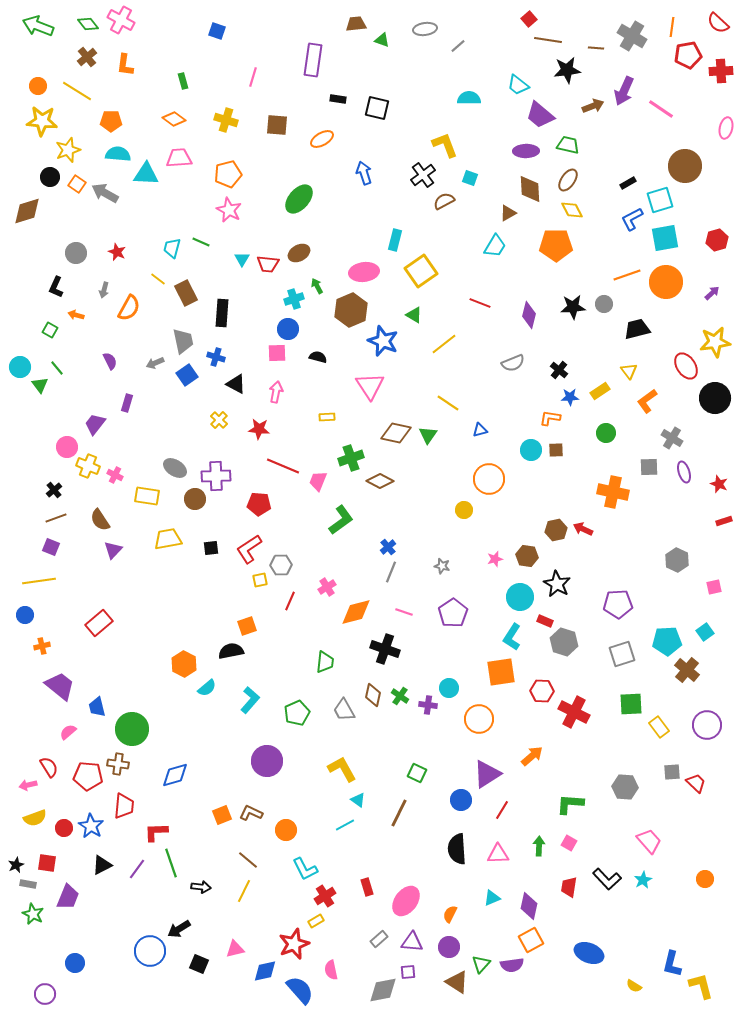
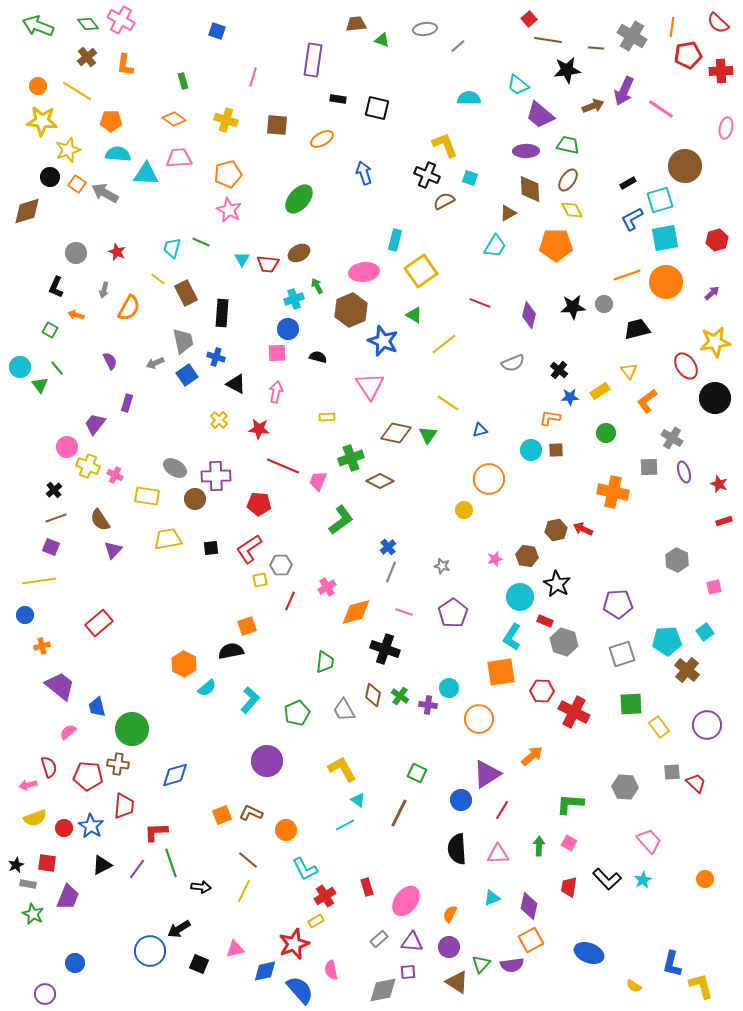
black cross at (423, 175): moved 4 px right; rotated 30 degrees counterclockwise
red semicircle at (49, 767): rotated 15 degrees clockwise
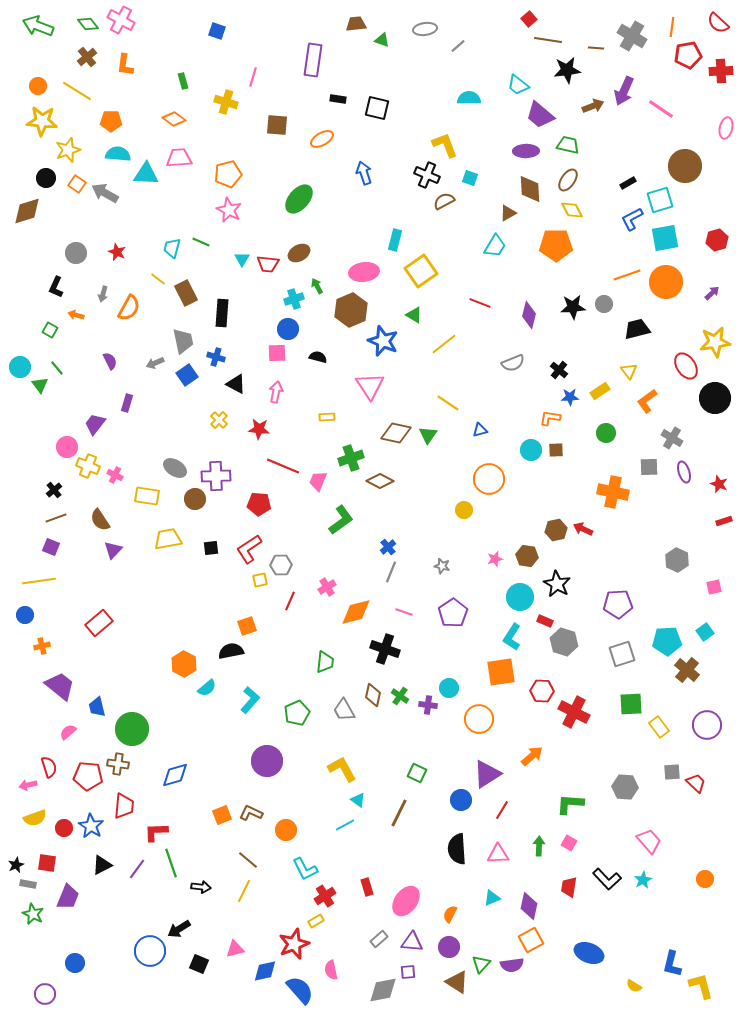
yellow cross at (226, 120): moved 18 px up
black circle at (50, 177): moved 4 px left, 1 px down
gray arrow at (104, 290): moved 1 px left, 4 px down
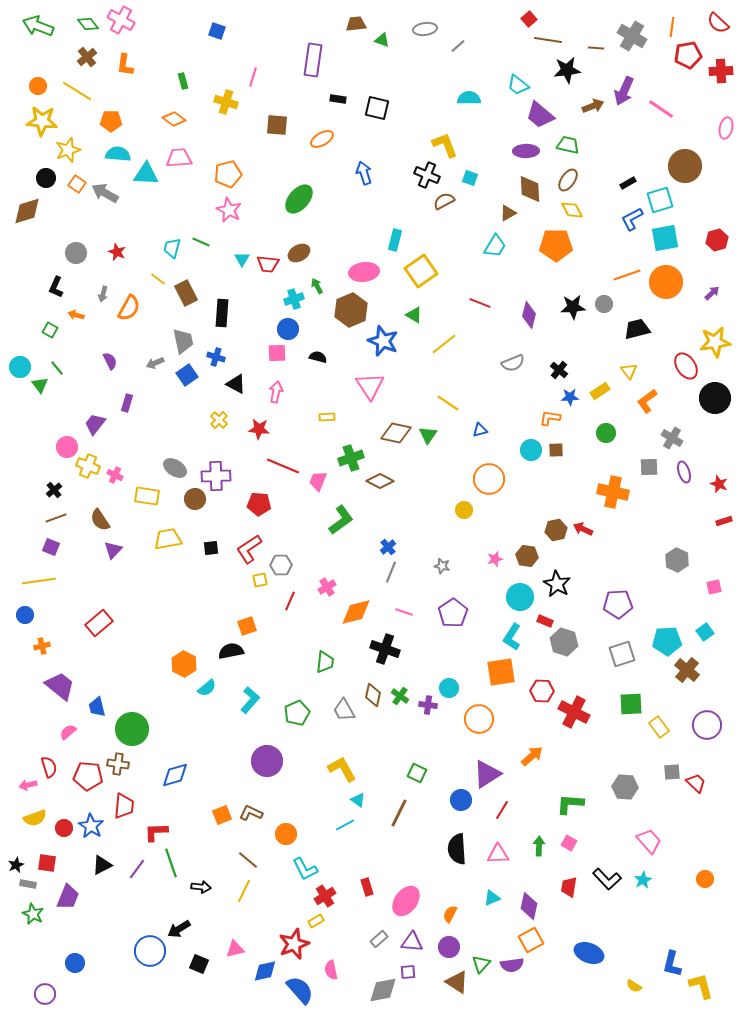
orange circle at (286, 830): moved 4 px down
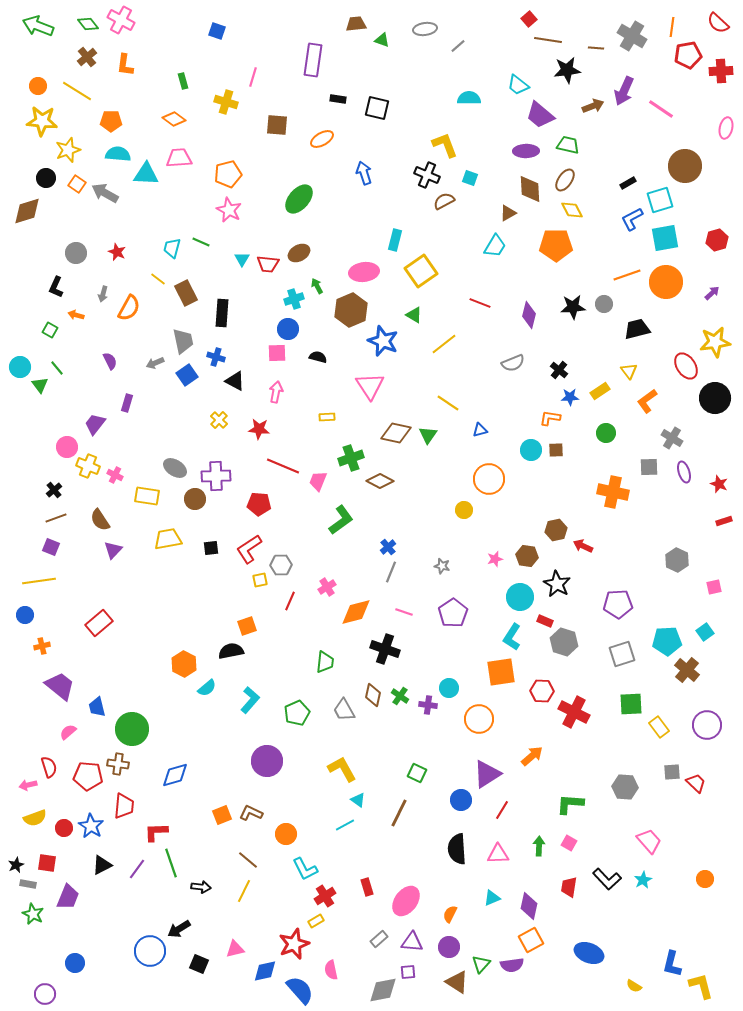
brown ellipse at (568, 180): moved 3 px left
black triangle at (236, 384): moved 1 px left, 3 px up
red arrow at (583, 529): moved 17 px down
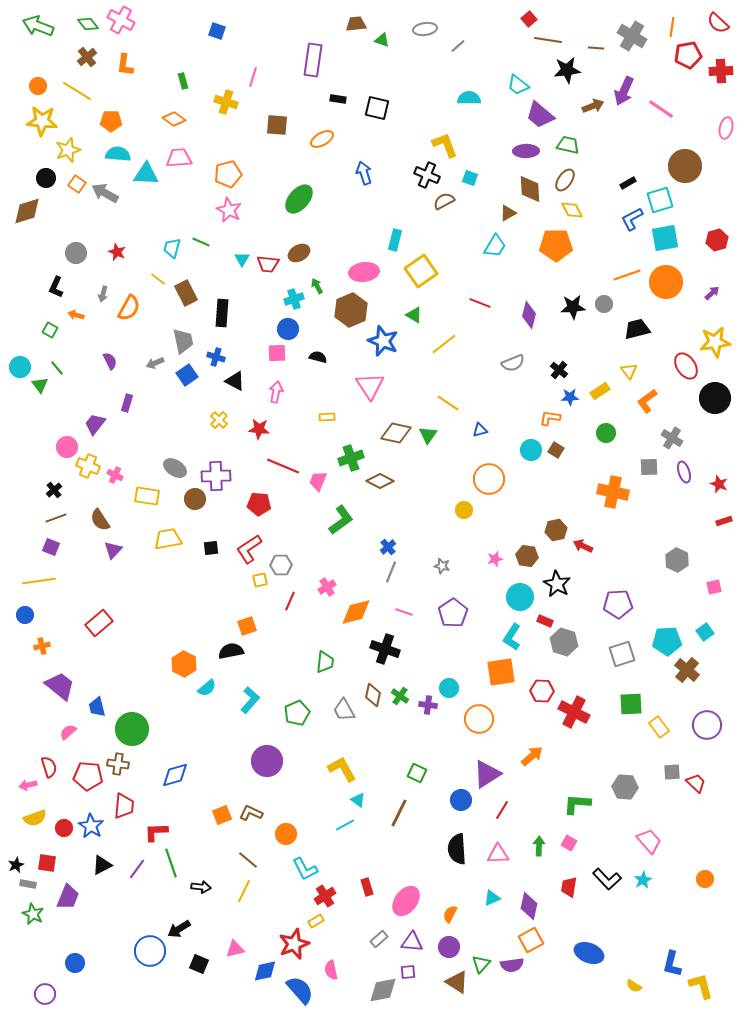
brown square at (556, 450): rotated 35 degrees clockwise
green L-shape at (570, 804): moved 7 px right
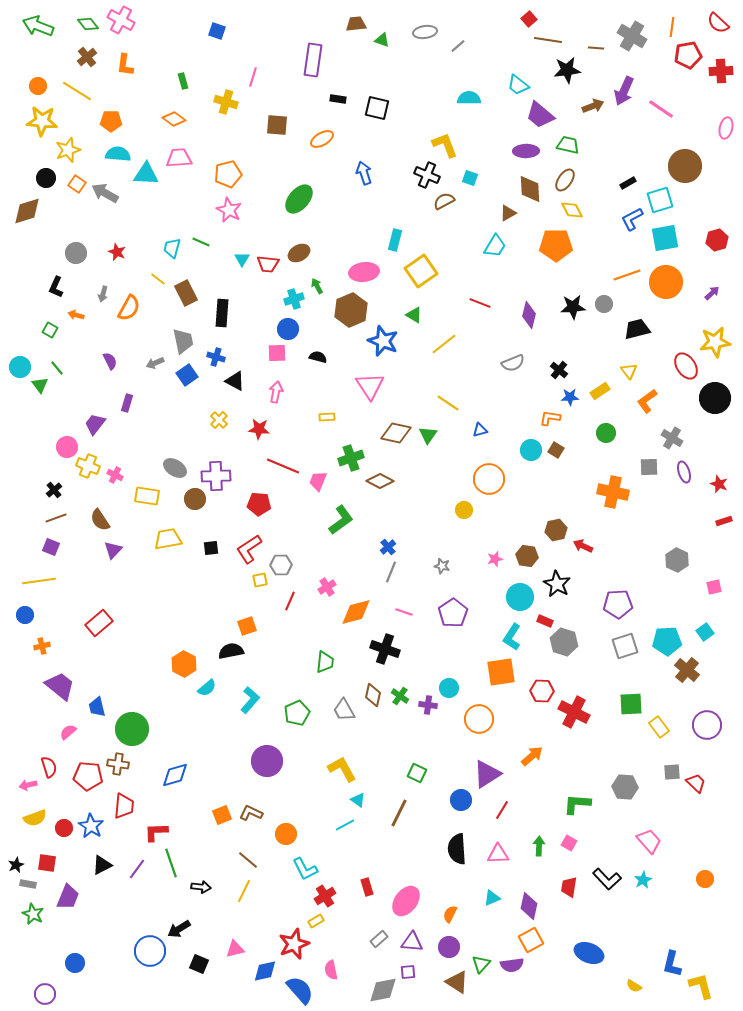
gray ellipse at (425, 29): moved 3 px down
gray square at (622, 654): moved 3 px right, 8 px up
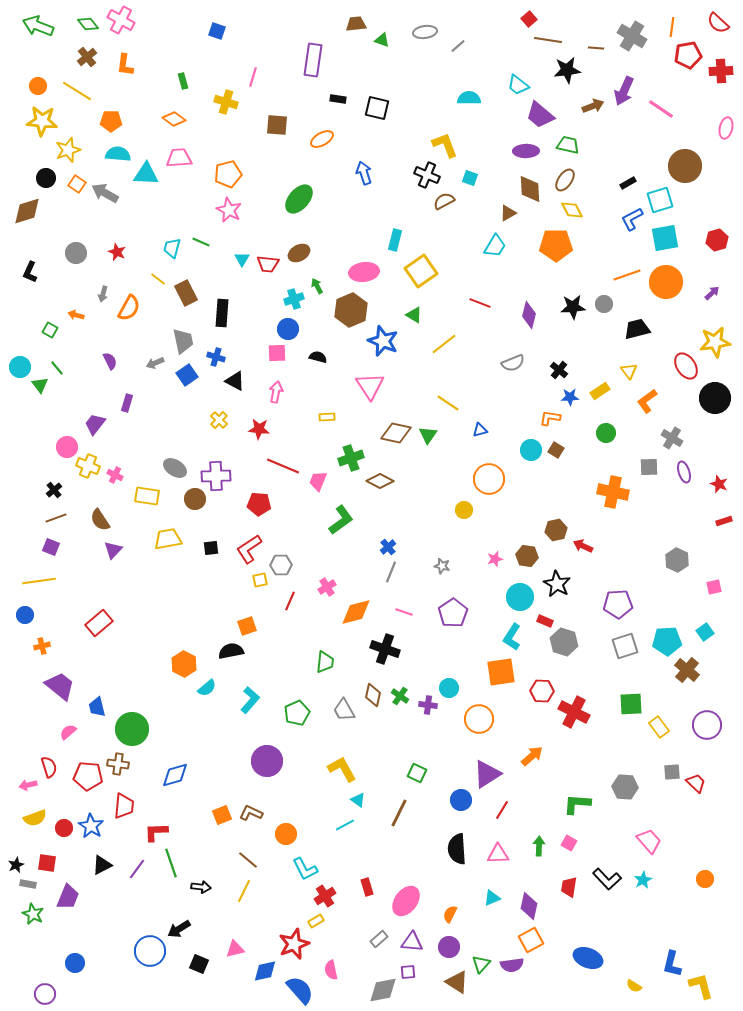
black L-shape at (56, 287): moved 26 px left, 15 px up
blue ellipse at (589, 953): moved 1 px left, 5 px down
